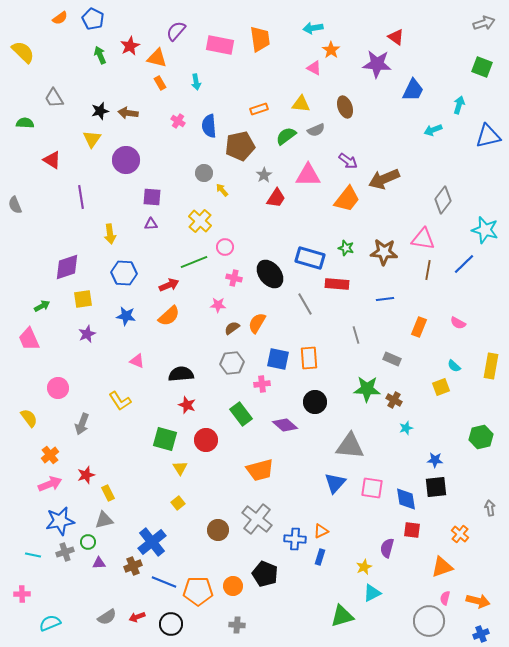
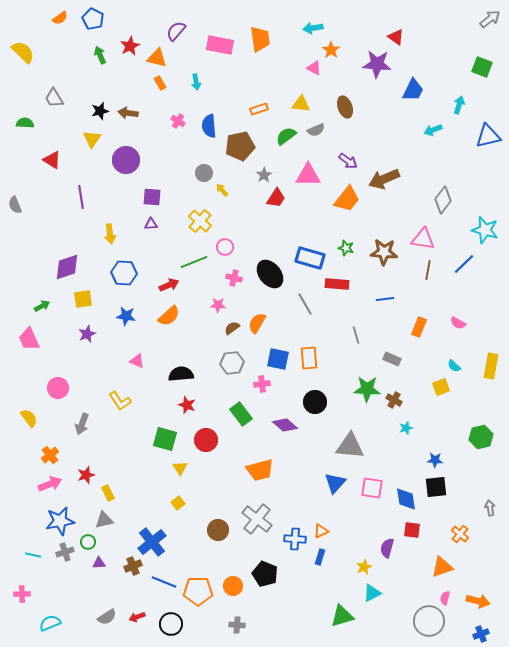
gray arrow at (484, 23): moved 6 px right, 4 px up; rotated 20 degrees counterclockwise
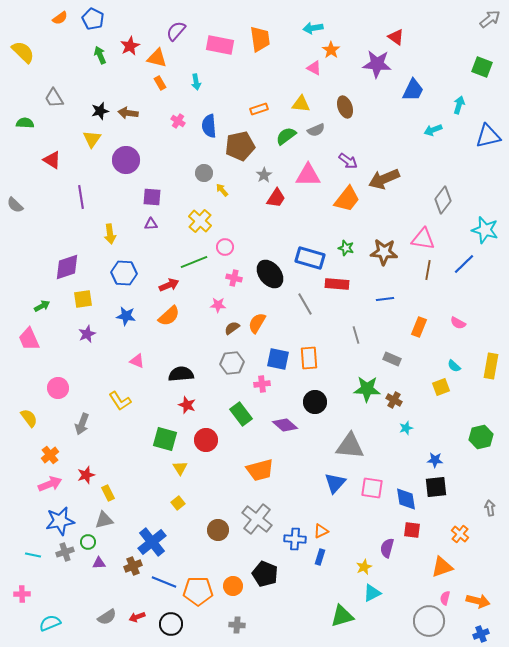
gray semicircle at (15, 205): rotated 24 degrees counterclockwise
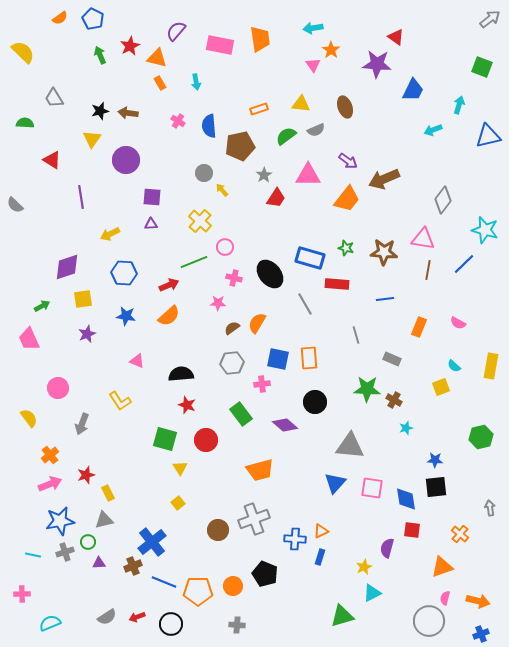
pink triangle at (314, 68): moved 1 px left, 3 px up; rotated 28 degrees clockwise
yellow arrow at (110, 234): rotated 72 degrees clockwise
pink star at (218, 305): moved 2 px up
gray cross at (257, 519): moved 3 px left; rotated 32 degrees clockwise
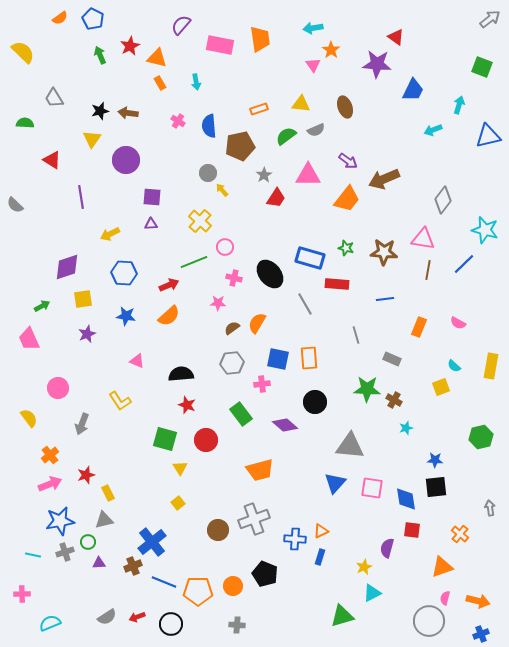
purple semicircle at (176, 31): moved 5 px right, 6 px up
gray circle at (204, 173): moved 4 px right
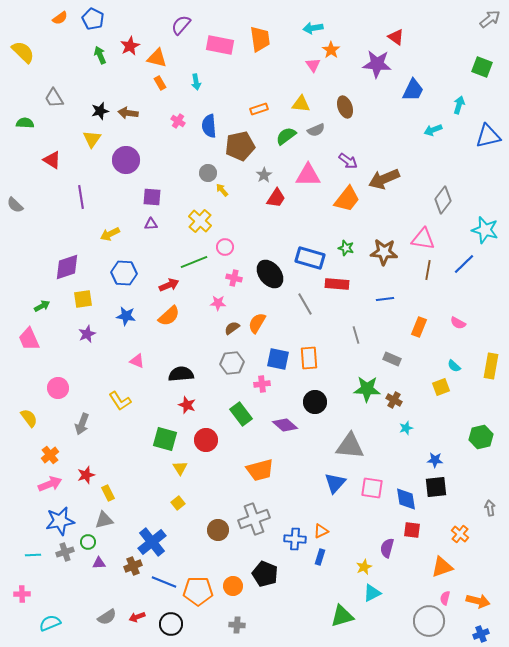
cyan line at (33, 555): rotated 14 degrees counterclockwise
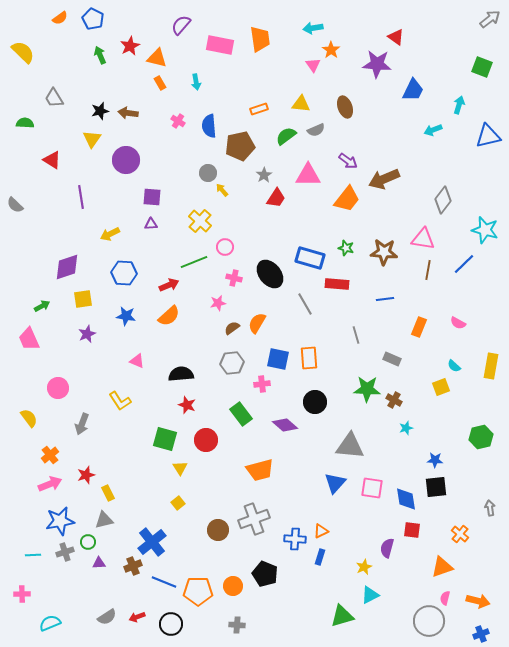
pink star at (218, 303): rotated 14 degrees counterclockwise
cyan triangle at (372, 593): moved 2 px left, 2 px down
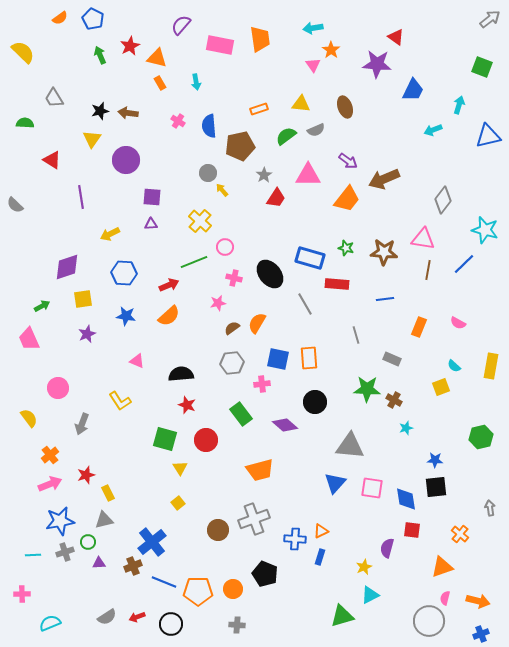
orange circle at (233, 586): moved 3 px down
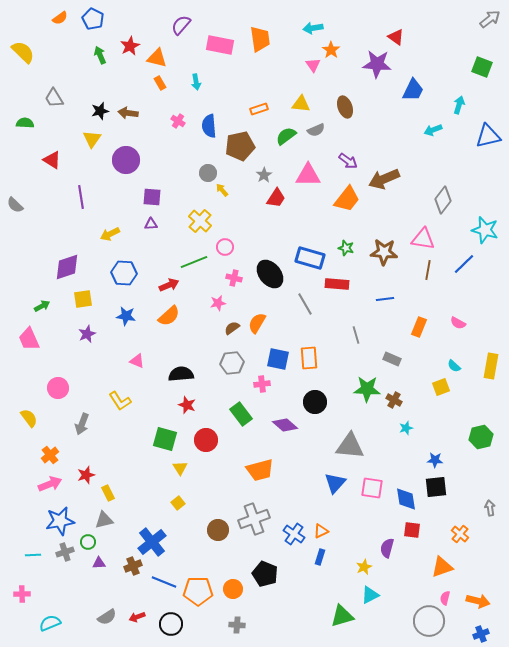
blue cross at (295, 539): moved 1 px left, 5 px up; rotated 30 degrees clockwise
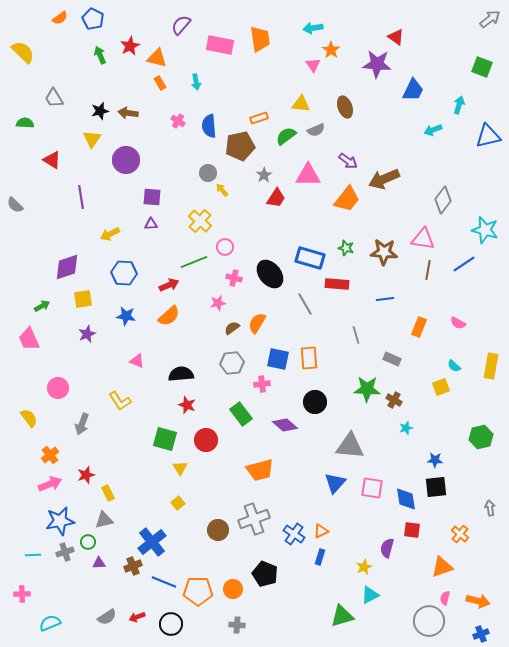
orange rectangle at (259, 109): moved 9 px down
blue line at (464, 264): rotated 10 degrees clockwise
